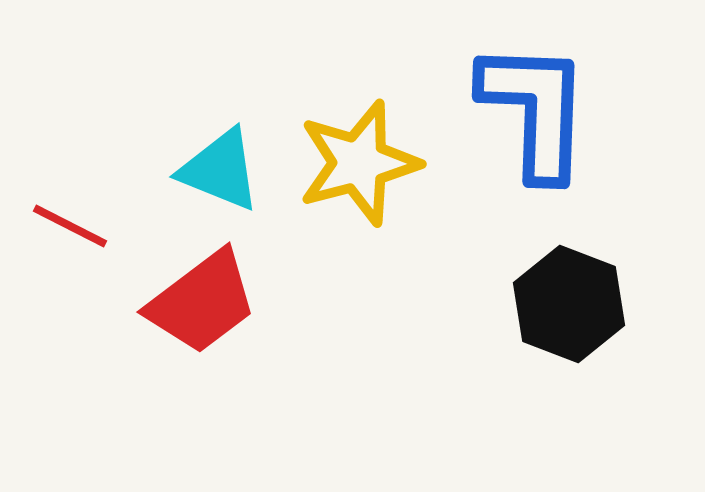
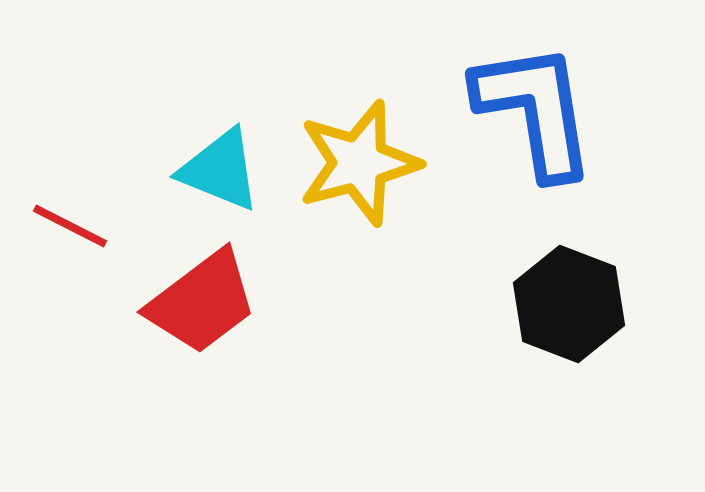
blue L-shape: rotated 11 degrees counterclockwise
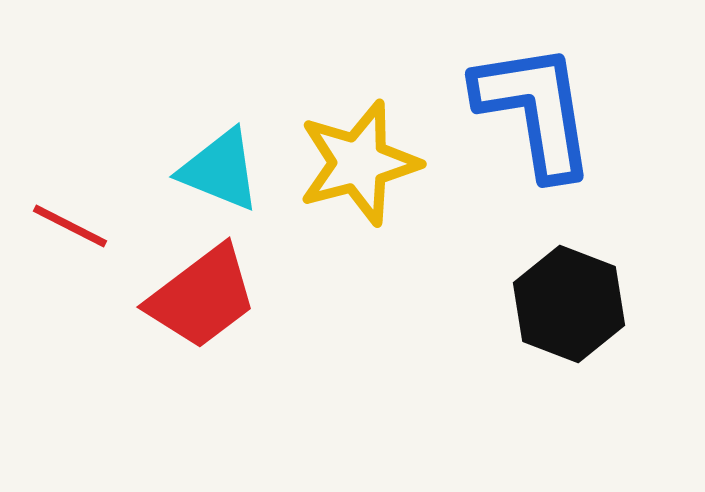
red trapezoid: moved 5 px up
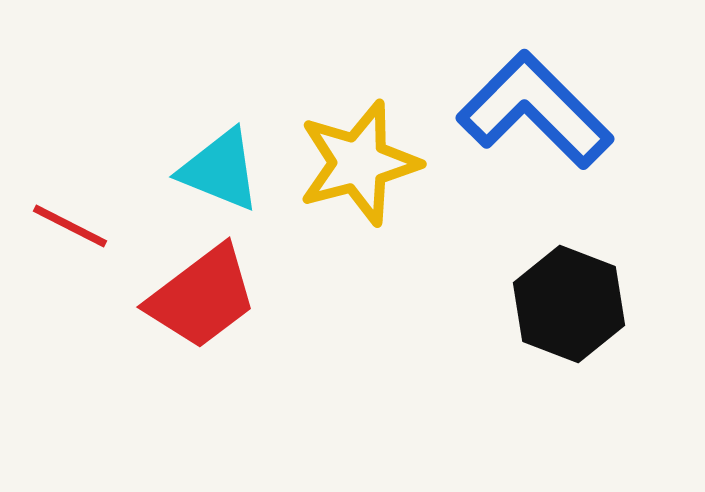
blue L-shape: rotated 36 degrees counterclockwise
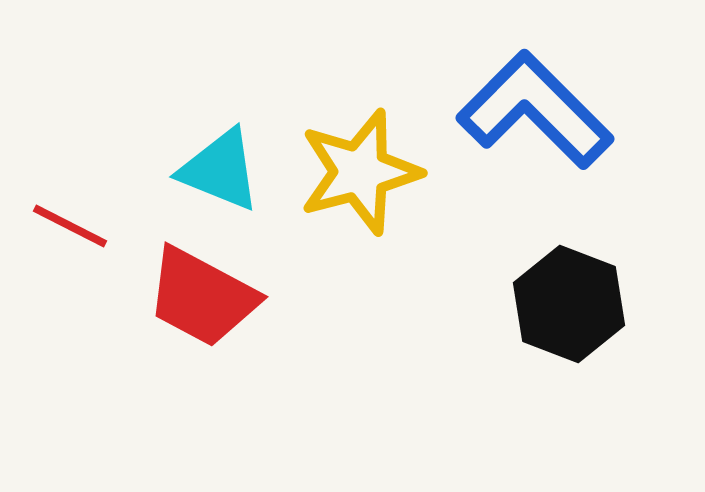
yellow star: moved 1 px right, 9 px down
red trapezoid: rotated 65 degrees clockwise
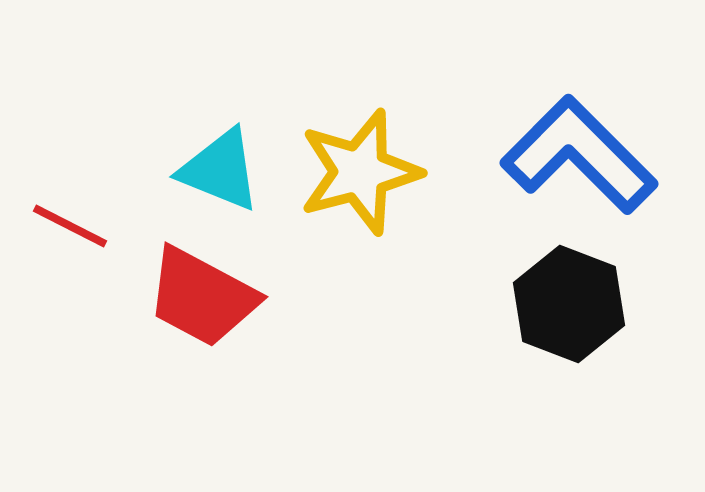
blue L-shape: moved 44 px right, 45 px down
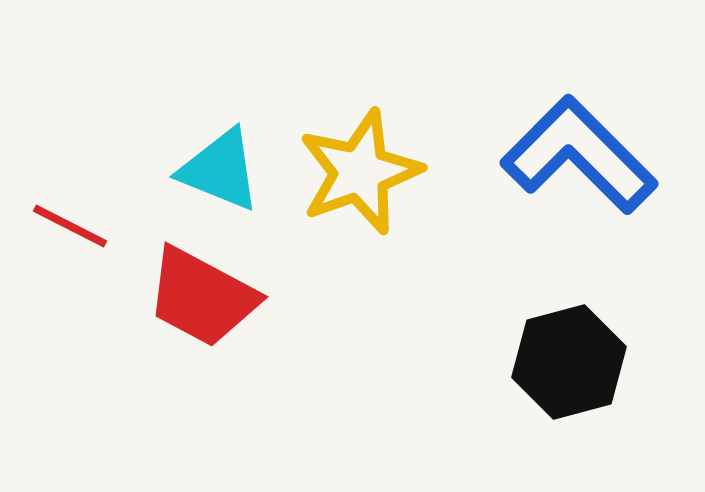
yellow star: rotated 5 degrees counterclockwise
black hexagon: moved 58 px down; rotated 24 degrees clockwise
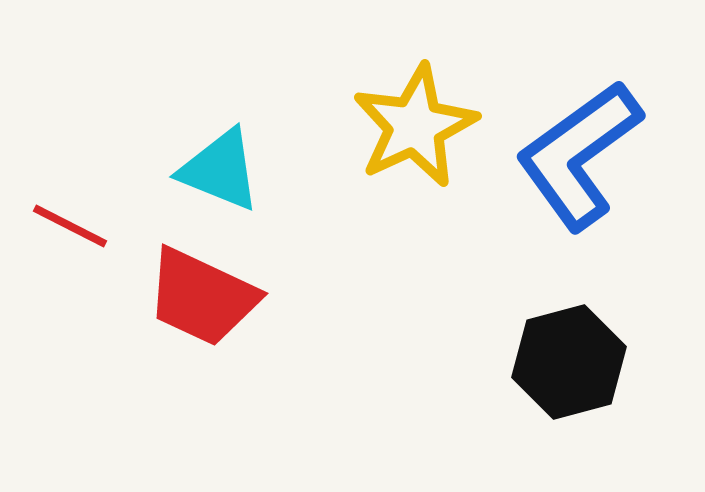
blue L-shape: rotated 81 degrees counterclockwise
yellow star: moved 55 px right, 46 px up; rotated 5 degrees counterclockwise
red trapezoid: rotated 3 degrees counterclockwise
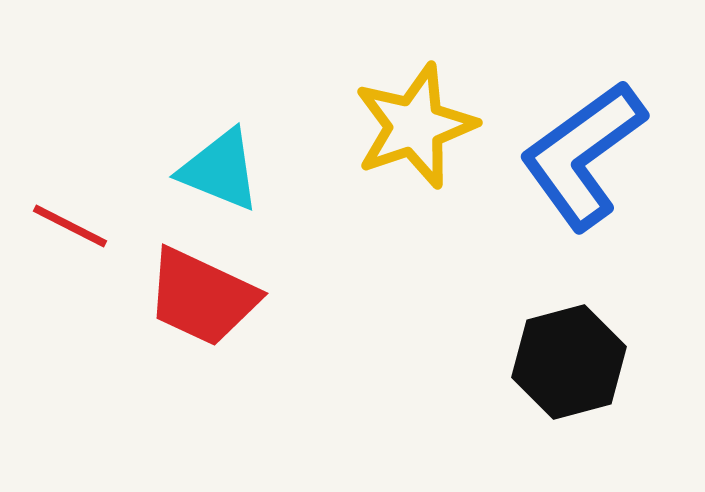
yellow star: rotated 6 degrees clockwise
blue L-shape: moved 4 px right
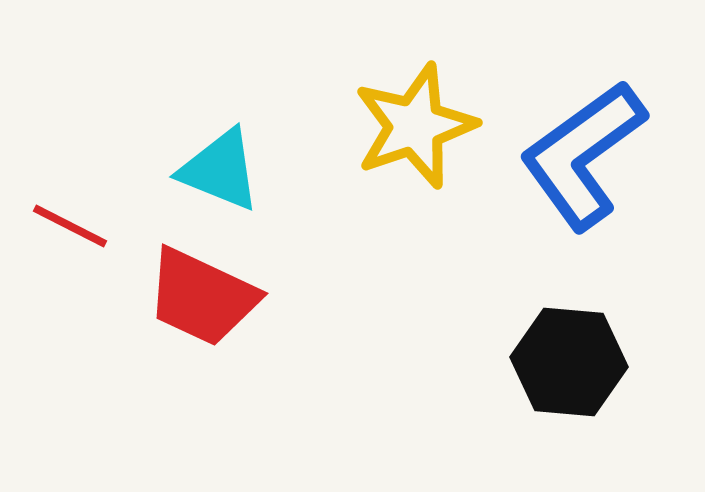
black hexagon: rotated 20 degrees clockwise
